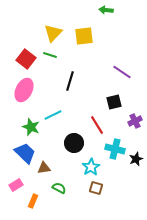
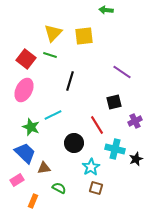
pink rectangle: moved 1 px right, 5 px up
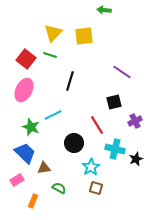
green arrow: moved 2 px left
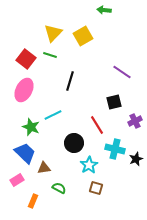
yellow square: moved 1 px left; rotated 24 degrees counterclockwise
cyan star: moved 2 px left, 2 px up
